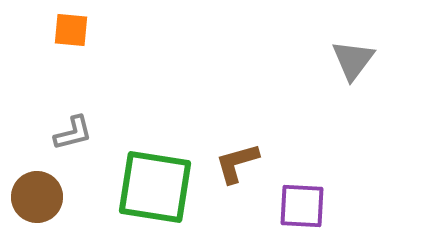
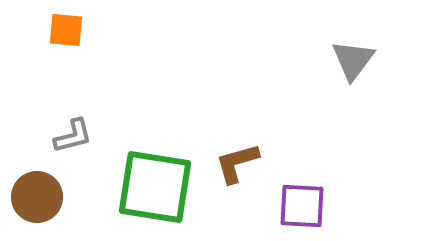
orange square: moved 5 px left
gray L-shape: moved 3 px down
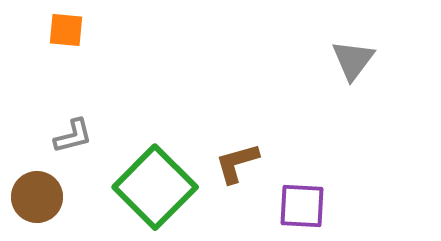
green square: rotated 36 degrees clockwise
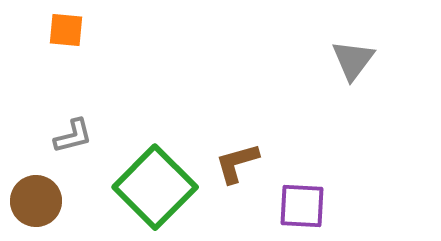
brown circle: moved 1 px left, 4 px down
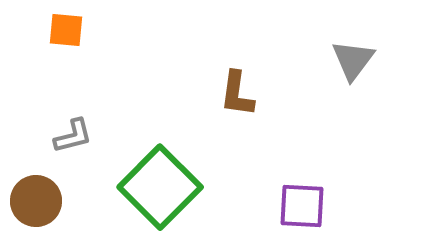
brown L-shape: moved 69 px up; rotated 66 degrees counterclockwise
green square: moved 5 px right
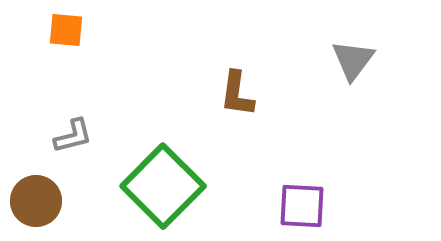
green square: moved 3 px right, 1 px up
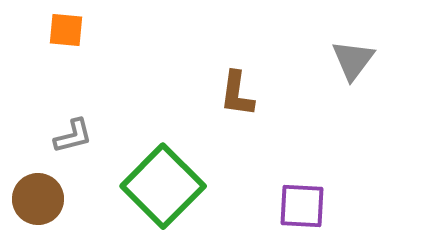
brown circle: moved 2 px right, 2 px up
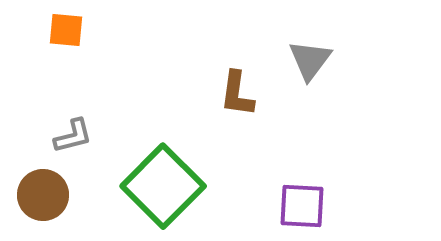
gray triangle: moved 43 px left
brown circle: moved 5 px right, 4 px up
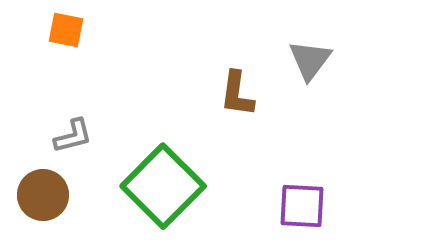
orange square: rotated 6 degrees clockwise
